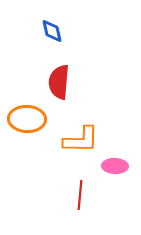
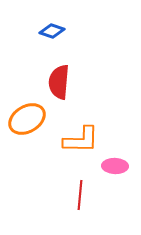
blue diamond: rotated 60 degrees counterclockwise
orange ellipse: rotated 33 degrees counterclockwise
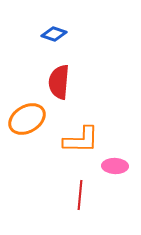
blue diamond: moved 2 px right, 3 px down
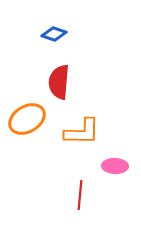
orange L-shape: moved 1 px right, 8 px up
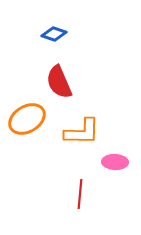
red semicircle: rotated 28 degrees counterclockwise
pink ellipse: moved 4 px up
red line: moved 1 px up
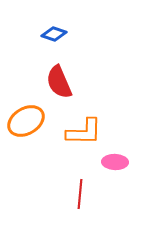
orange ellipse: moved 1 px left, 2 px down
orange L-shape: moved 2 px right
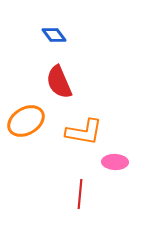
blue diamond: moved 1 px down; rotated 35 degrees clockwise
orange L-shape: rotated 9 degrees clockwise
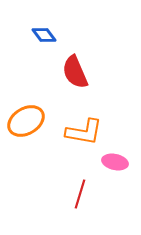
blue diamond: moved 10 px left
red semicircle: moved 16 px right, 10 px up
pink ellipse: rotated 10 degrees clockwise
red line: rotated 12 degrees clockwise
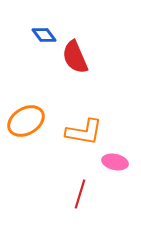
red semicircle: moved 15 px up
